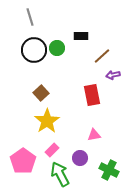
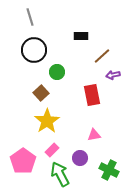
green circle: moved 24 px down
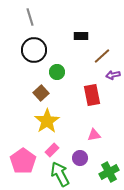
green cross: moved 2 px down; rotated 36 degrees clockwise
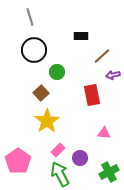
pink triangle: moved 10 px right, 2 px up; rotated 16 degrees clockwise
pink rectangle: moved 6 px right
pink pentagon: moved 5 px left
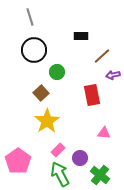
green cross: moved 9 px left, 3 px down; rotated 24 degrees counterclockwise
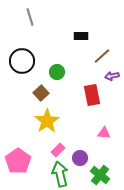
black circle: moved 12 px left, 11 px down
purple arrow: moved 1 px left, 1 px down
green arrow: rotated 15 degrees clockwise
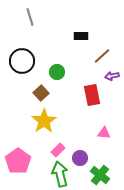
yellow star: moved 3 px left
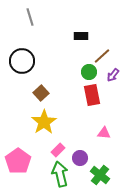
green circle: moved 32 px right
purple arrow: moved 1 px right, 1 px up; rotated 40 degrees counterclockwise
yellow star: moved 1 px down
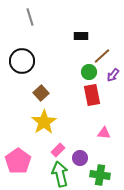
green cross: rotated 30 degrees counterclockwise
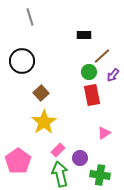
black rectangle: moved 3 px right, 1 px up
pink triangle: rotated 40 degrees counterclockwise
